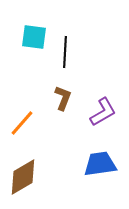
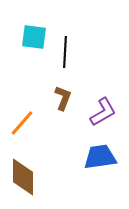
blue trapezoid: moved 7 px up
brown diamond: rotated 60 degrees counterclockwise
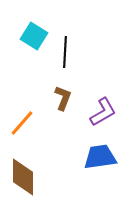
cyan square: moved 1 px up; rotated 24 degrees clockwise
